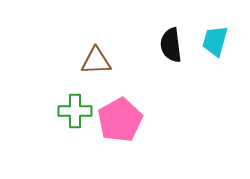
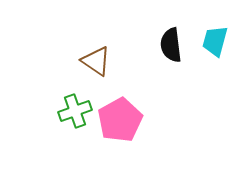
brown triangle: rotated 36 degrees clockwise
green cross: rotated 20 degrees counterclockwise
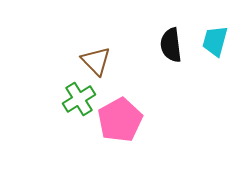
brown triangle: rotated 12 degrees clockwise
green cross: moved 4 px right, 12 px up; rotated 12 degrees counterclockwise
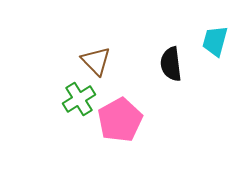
black semicircle: moved 19 px down
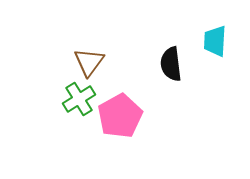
cyan trapezoid: rotated 12 degrees counterclockwise
brown triangle: moved 7 px left, 1 px down; rotated 20 degrees clockwise
pink pentagon: moved 4 px up
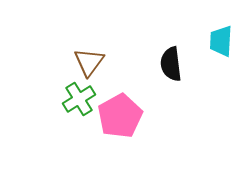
cyan trapezoid: moved 6 px right
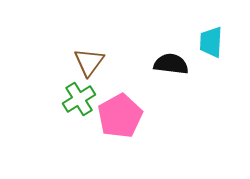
cyan trapezoid: moved 10 px left, 1 px down
black semicircle: rotated 104 degrees clockwise
